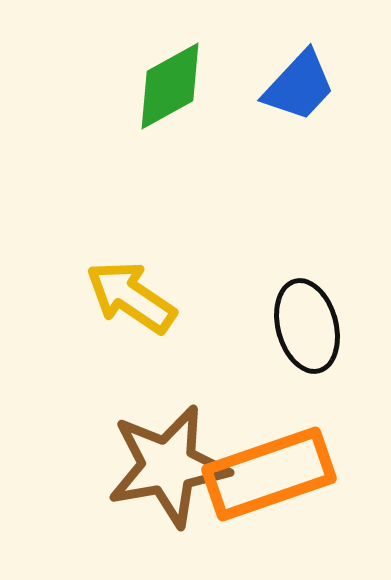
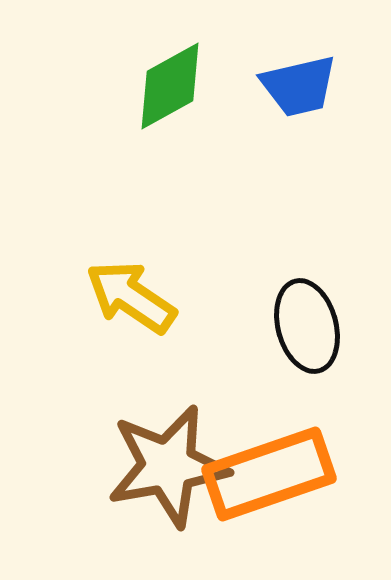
blue trapezoid: rotated 34 degrees clockwise
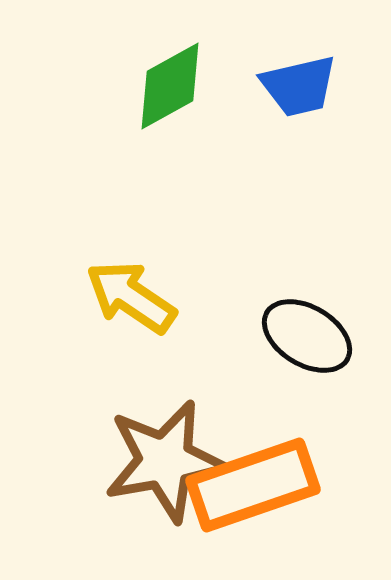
black ellipse: moved 10 px down; rotated 44 degrees counterclockwise
brown star: moved 3 px left, 5 px up
orange rectangle: moved 16 px left, 11 px down
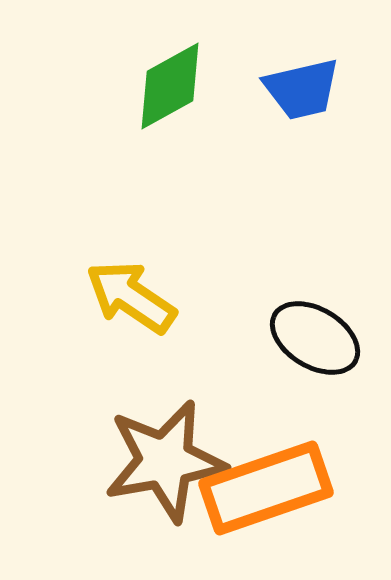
blue trapezoid: moved 3 px right, 3 px down
black ellipse: moved 8 px right, 2 px down
orange rectangle: moved 13 px right, 3 px down
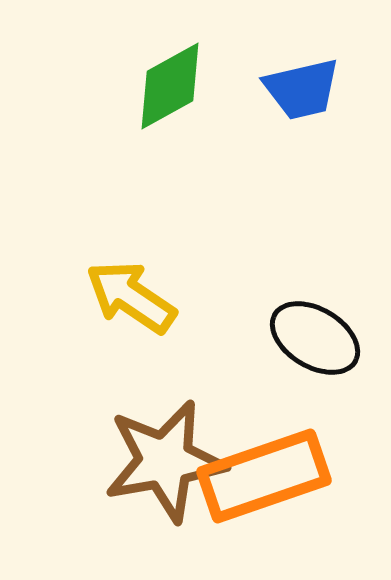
orange rectangle: moved 2 px left, 12 px up
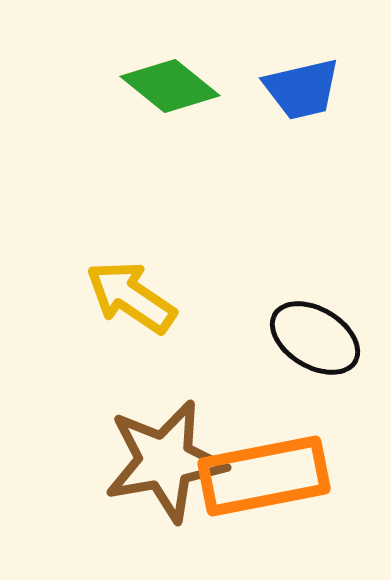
green diamond: rotated 68 degrees clockwise
orange rectangle: rotated 8 degrees clockwise
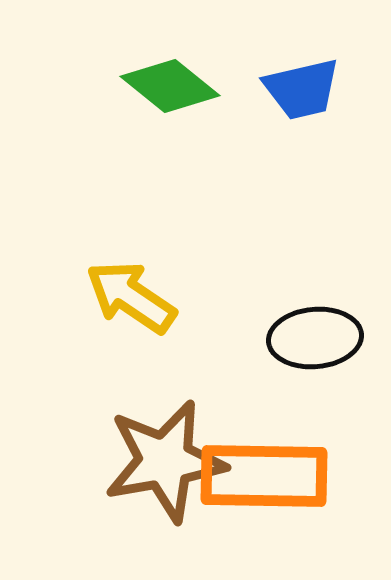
black ellipse: rotated 36 degrees counterclockwise
orange rectangle: rotated 12 degrees clockwise
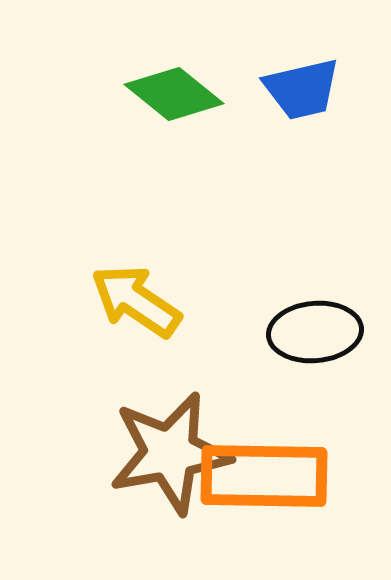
green diamond: moved 4 px right, 8 px down
yellow arrow: moved 5 px right, 4 px down
black ellipse: moved 6 px up
brown star: moved 5 px right, 8 px up
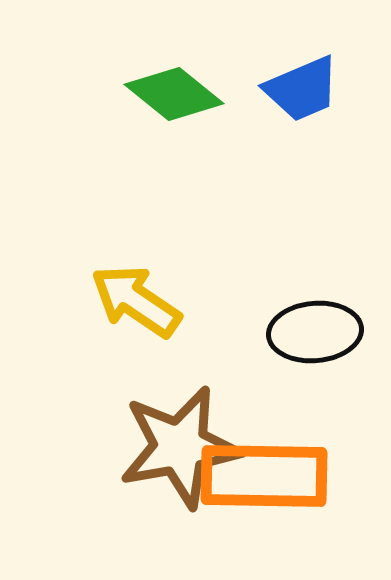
blue trapezoid: rotated 10 degrees counterclockwise
brown star: moved 10 px right, 6 px up
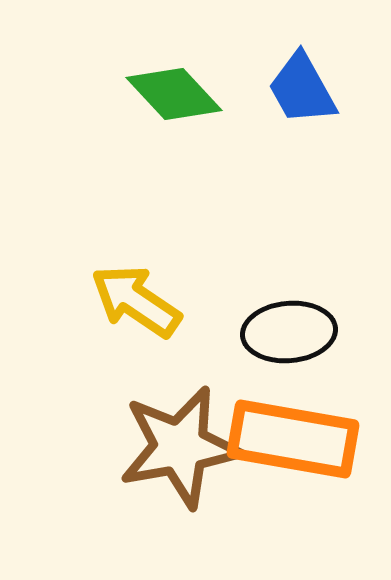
blue trapezoid: rotated 84 degrees clockwise
green diamond: rotated 8 degrees clockwise
black ellipse: moved 26 px left
orange rectangle: moved 29 px right, 37 px up; rotated 9 degrees clockwise
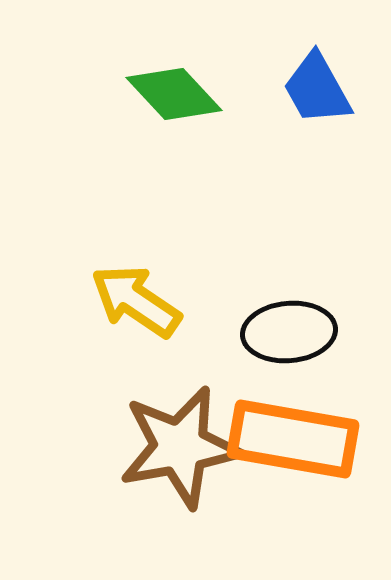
blue trapezoid: moved 15 px right
